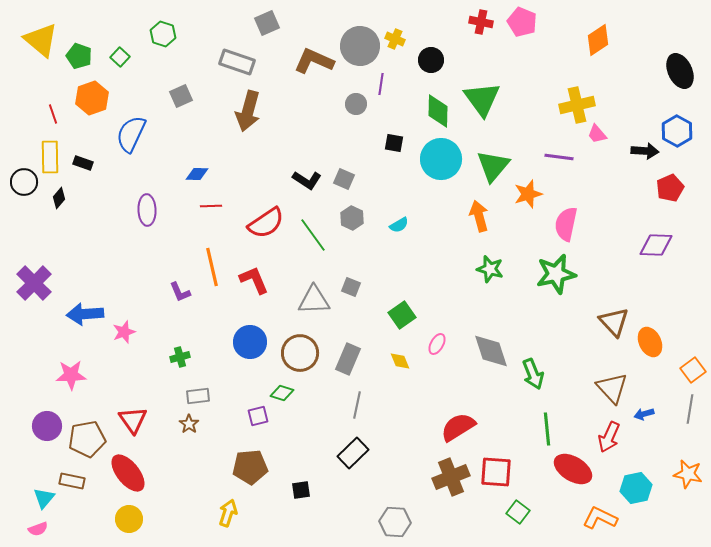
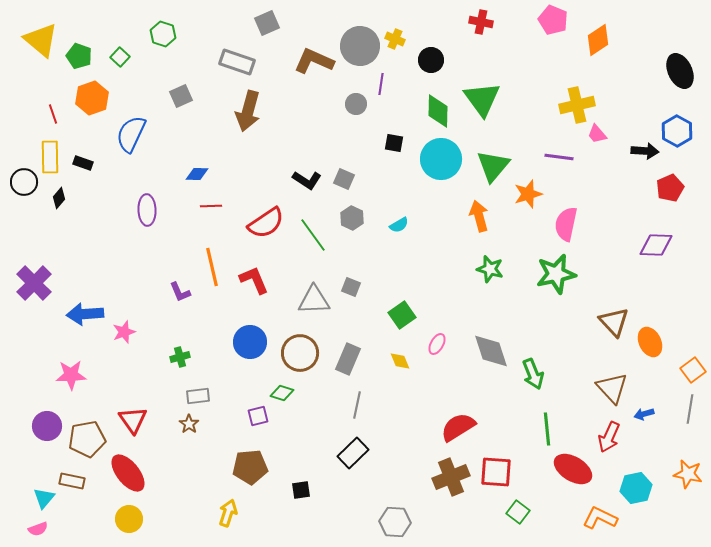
pink pentagon at (522, 22): moved 31 px right, 2 px up
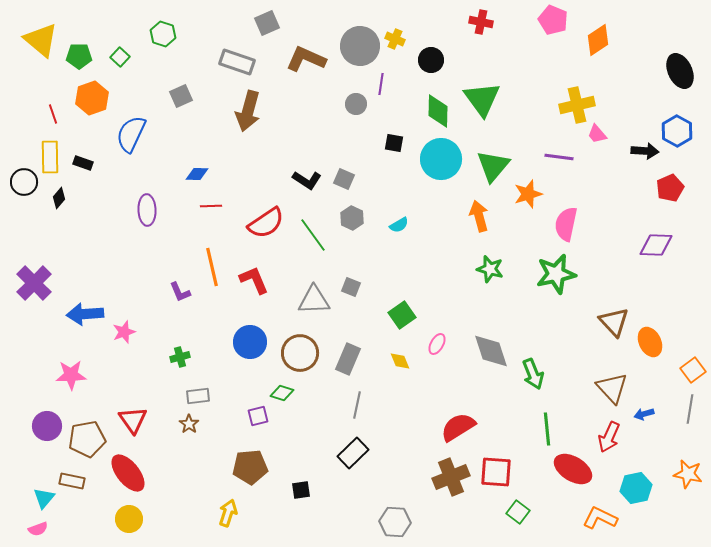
green pentagon at (79, 56): rotated 20 degrees counterclockwise
brown L-shape at (314, 61): moved 8 px left, 2 px up
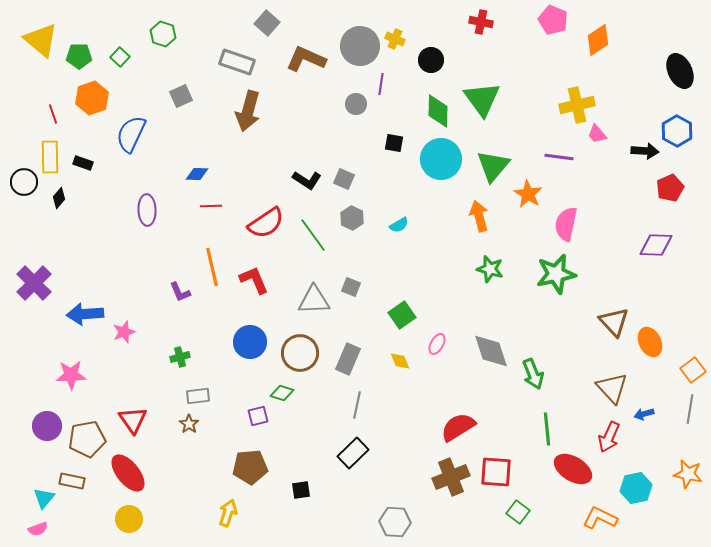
gray square at (267, 23): rotated 25 degrees counterclockwise
orange star at (528, 194): rotated 24 degrees counterclockwise
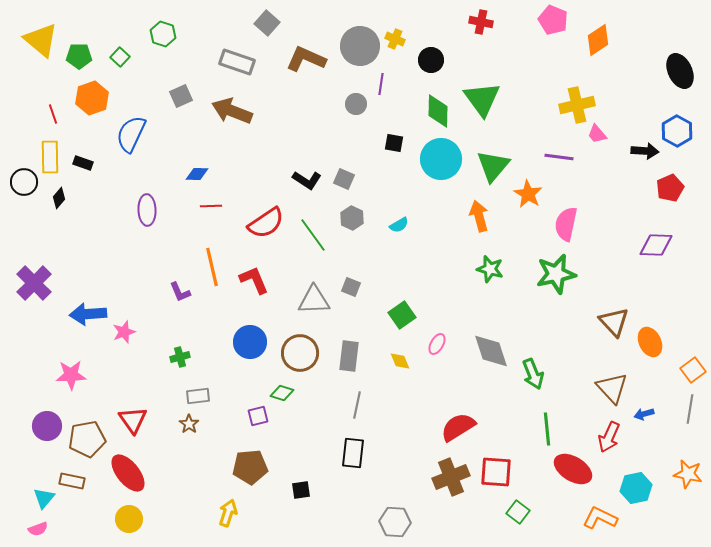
brown arrow at (248, 111): moved 16 px left; rotated 96 degrees clockwise
blue arrow at (85, 314): moved 3 px right
gray rectangle at (348, 359): moved 1 px right, 3 px up; rotated 16 degrees counterclockwise
black rectangle at (353, 453): rotated 40 degrees counterclockwise
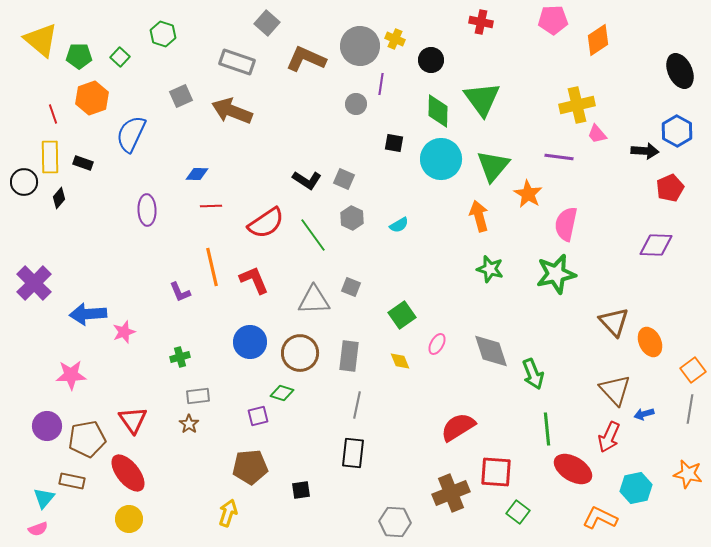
pink pentagon at (553, 20): rotated 24 degrees counterclockwise
brown triangle at (612, 388): moved 3 px right, 2 px down
brown cross at (451, 477): moved 16 px down
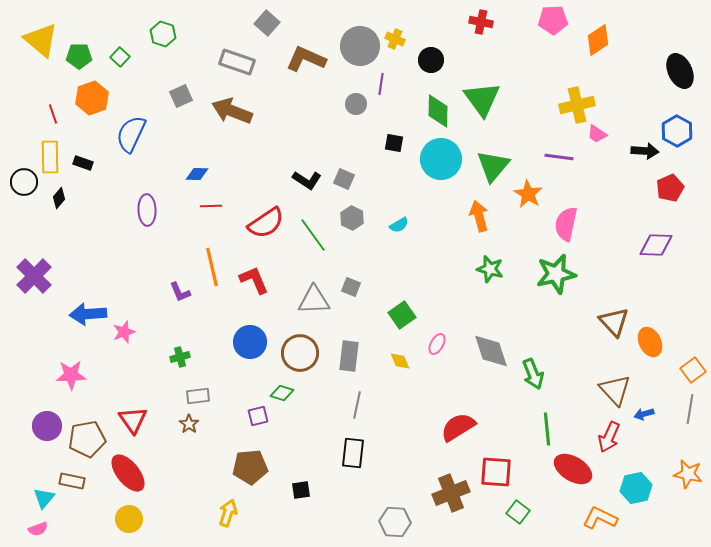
pink trapezoid at (597, 134): rotated 15 degrees counterclockwise
purple cross at (34, 283): moved 7 px up
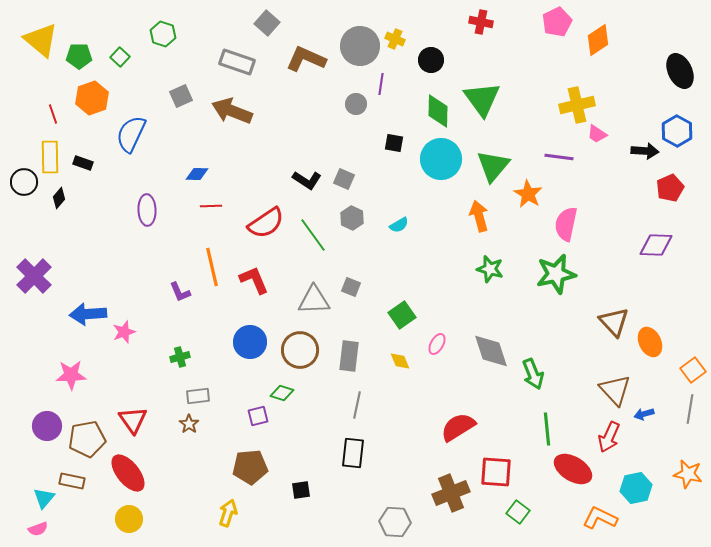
pink pentagon at (553, 20): moved 4 px right, 2 px down; rotated 24 degrees counterclockwise
brown circle at (300, 353): moved 3 px up
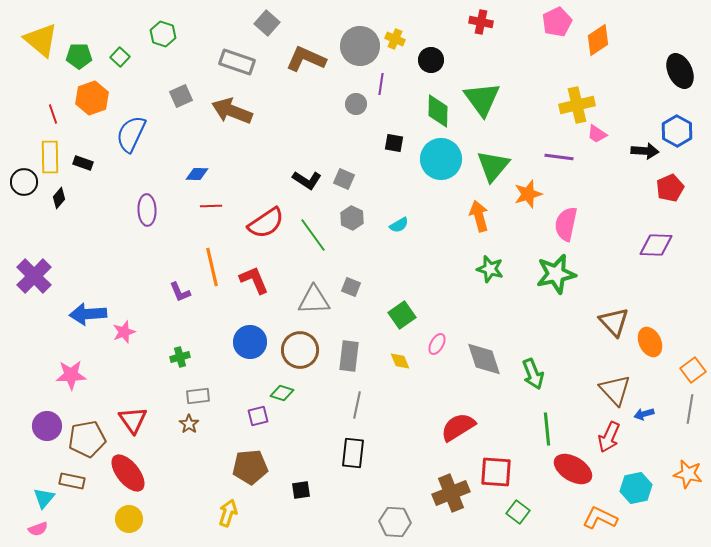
orange star at (528, 194): rotated 24 degrees clockwise
gray diamond at (491, 351): moved 7 px left, 8 px down
